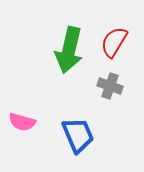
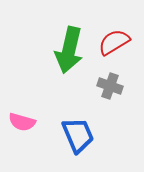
red semicircle: rotated 28 degrees clockwise
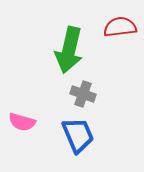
red semicircle: moved 6 px right, 15 px up; rotated 24 degrees clockwise
gray cross: moved 27 px left, 8 px down
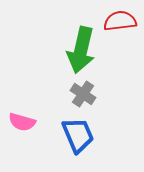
red semicircle: moved 6 px up
green arrow: moved 12 px right
gray cross: rotated 15 degrees clockwise
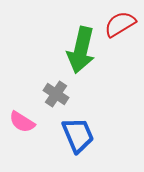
red semicircle: moved 3 px down; rotated 24 degrees counterclockwise
gray cross: moved 27 px left
pink semicircle: rotated 16 degrees clockwise
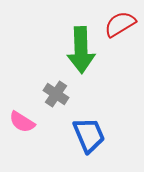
green arrow: rotated 15 degrees counterclockwise
blue trapezoid: moved 11 px right
